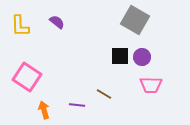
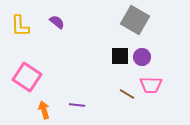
brown line: moved 23 px right
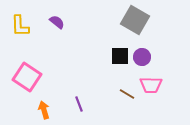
purple line: moved 2 px right, 1 px up; rotated 63 degrees clockwise
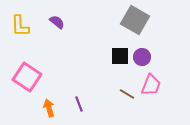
pink trapezoid: rotated 70 degrees counterclockwise
orange arrow: moved 5 px right, 2 px up
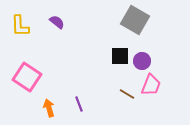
purple circle: moved 4 px down
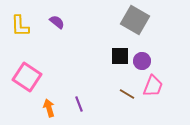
pink trapezoid: moved 2 px right, 1 px down
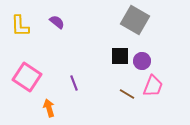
purple line: moved 5 px left, 21 px up
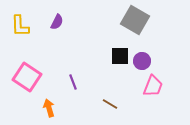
purple semicircle: rotated 77 degrees clockwise
purple line: moved 1 px left, 1 px up
brown line: moved 17 px left, 10 px down
